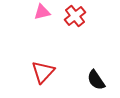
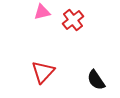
red cross: moved 2 px left, 4 px down
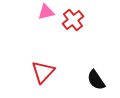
pink triangle: moved 4 px right
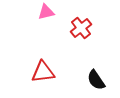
red cross: moved 8 px right, 8 px down
red triangle: rotated 40 degrees clockwise
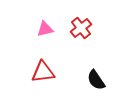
pink triangle: moved 1 px left, 17 px down
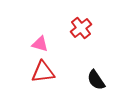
pink triangle: moved 5 px left, 15 px down; rotated 30 degrees clockwise
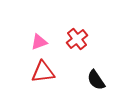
red cross: moved 4 px left, 11 px down
pink triangle: moved 1 px left, 2 px up; rotated 36 degrees counterclockwise
